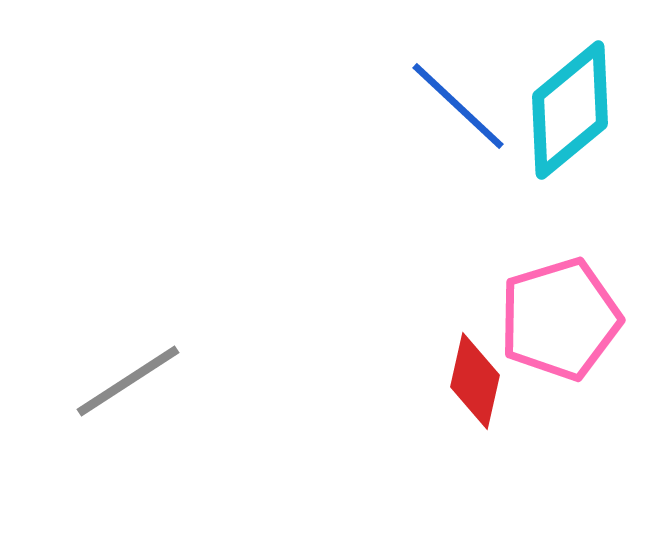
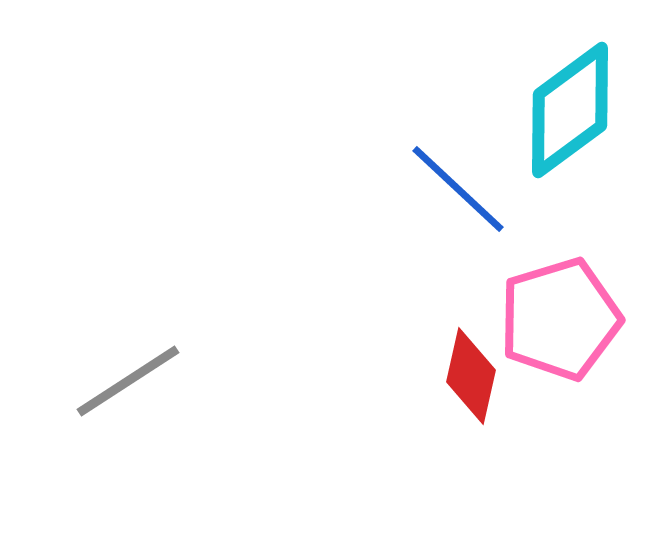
blue line: moved 83 px down
cyan diamond: rotated 3 degrees clockwise
red diamond: moved 4 px left, 5 px up
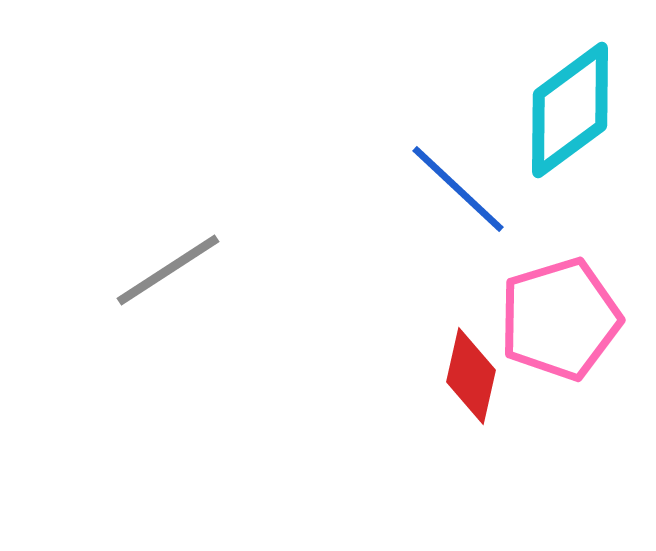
gray line: moved 40 px right, 111 px up
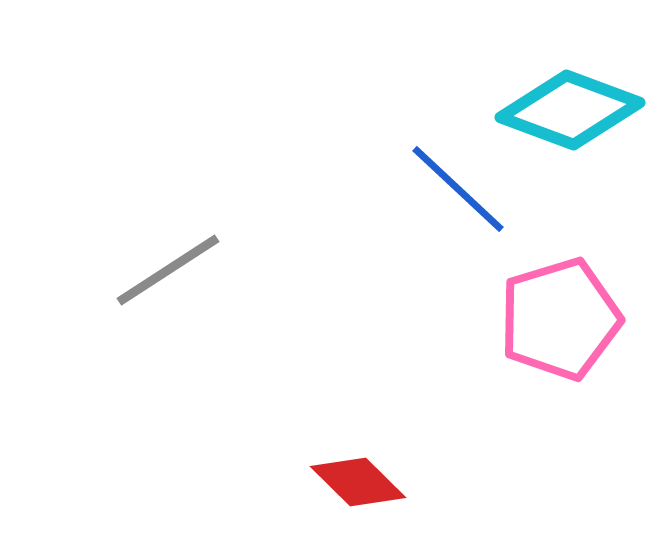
cyan diamond: rotated 57 degrees clockwise
red diamond: moved 113 px left, 106 px down; rotated 58 degrees counterclockwise
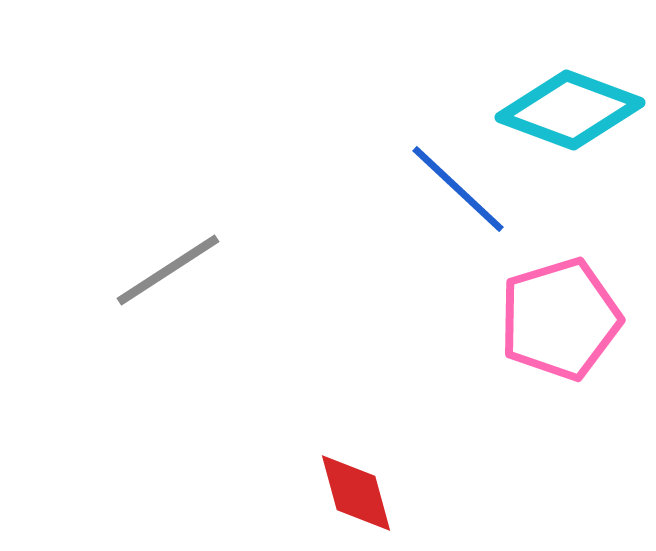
red diamond: moved 2 px left, 11 px down; rotated 30 degrees clockwise
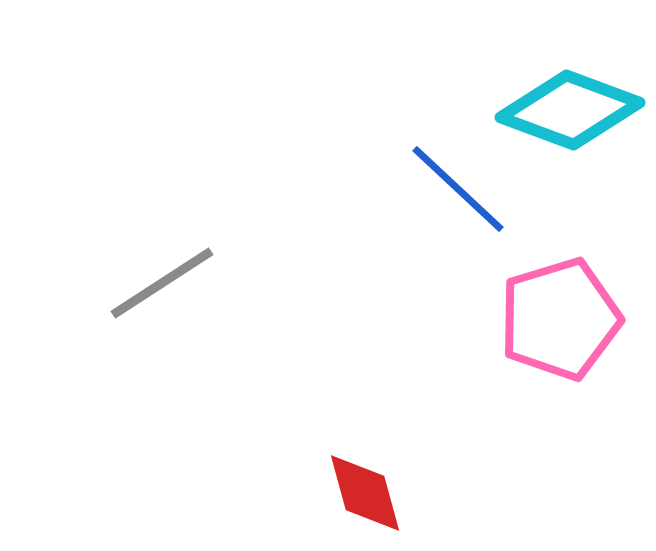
gray line: moved 6 px left, 13 px down
red diamond: moved 9 px right
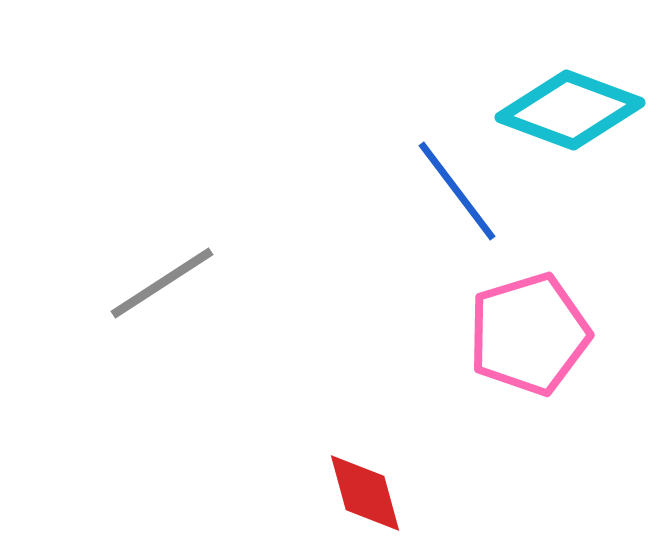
blue line: moved 1 px left, 2 px down; rotated 10 degrees clockwise
pink pentagon: moved 31 px left, 15 px down
